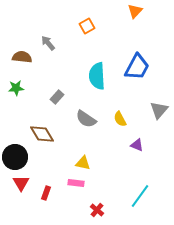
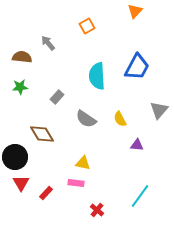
green star: moved 4 px right, 1 px up
purple triangle: rotated 16 degrees counterclockwise
red rectangle: rotated 24 degrees clockwise
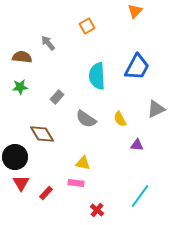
gray triangle: moved 3 px left, 1 px up; rotated 24 degrees clockwise
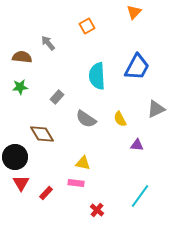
orange triangle: moved 1 px left, 1 px down
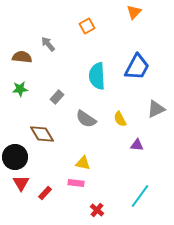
gray arrow: moved 1 px down
green star: moved 2 px down
red rectangle: moved 1 px left
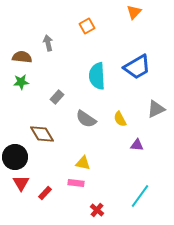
gray arrow: moved 1 px up; rotated 28 degrees clockwise
blue trapezoid: rotated 32 degrees clockwise
green star: moved 1 px right, 7 px up
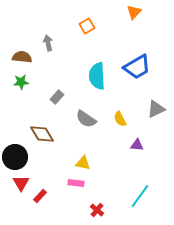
red rectangle: moved 5 px left, 3 px down
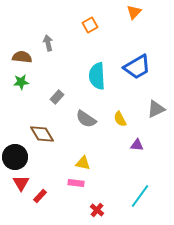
orange square: moved 3 px right, 1 px up
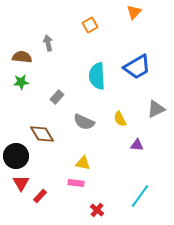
gray semicircle: moved 2 px left, 3 px down; rotated 10 degrees counterclockwise
black circle: moved 1 px right, 1 px up
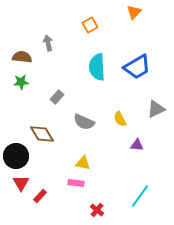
cyan semicircle: moved 9 px up
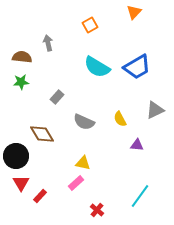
cyan semicircle: rotated 56 degrees counterclockwise
gray triangle: moved 1 px left, 1 px down
pink rectangle: rotated 49 degrees counterclockwise
